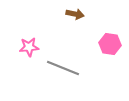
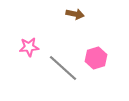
pink hexagon: moved 14 px left, 14 px down; rotated 25 degrees counterclockwise
gray line: rotated 20 degrees clockwise
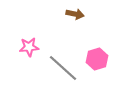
pink hexagon: moved 1 px right, 1 px down
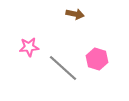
pink hexagon: rotated 25 degrees counterclockwise
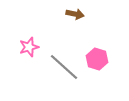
pink star: rotated 12 degrees counterclockwise
gray line: moved 1 px right, 1 px up
